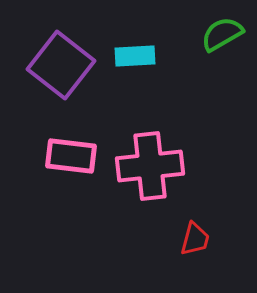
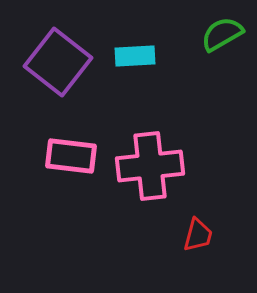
purple square: moved 3 px left, 3 px up
red trapezoid: moved 3 px right, 4 px up
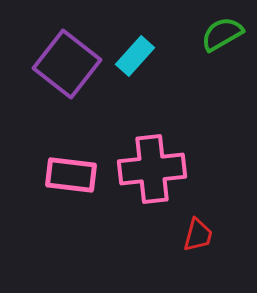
cyan rectangle: rotated 45 degrees counterclockwise
purple square: moved 9 px right, 2 px down
pink rectangle: moved 19 px down
pink cross: moved 2 px right, 3 px down
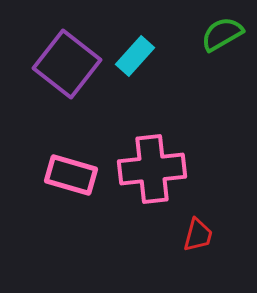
pink rectangle: rotated 9 degrees clockwise
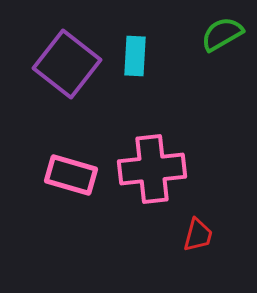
cyan rectangle: rotated 39 degrees counterclockwise
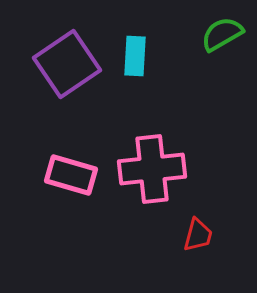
purple square: rotated 18 degrees clockwise
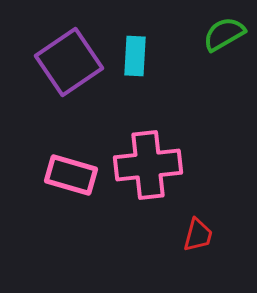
green semicircle: moved 2 px right
purple square: moved 2 px right, 2 px up
pink cross: moved 4 px left, 4 px up
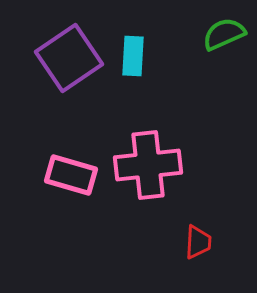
green semicircle: rotated 6 degrees clockwise
cyan rectangle: moved 2 px left
purple square: moved 4 px up
red trapezoid: moved 7 px down; rotated 12 degrees counterclockwise
